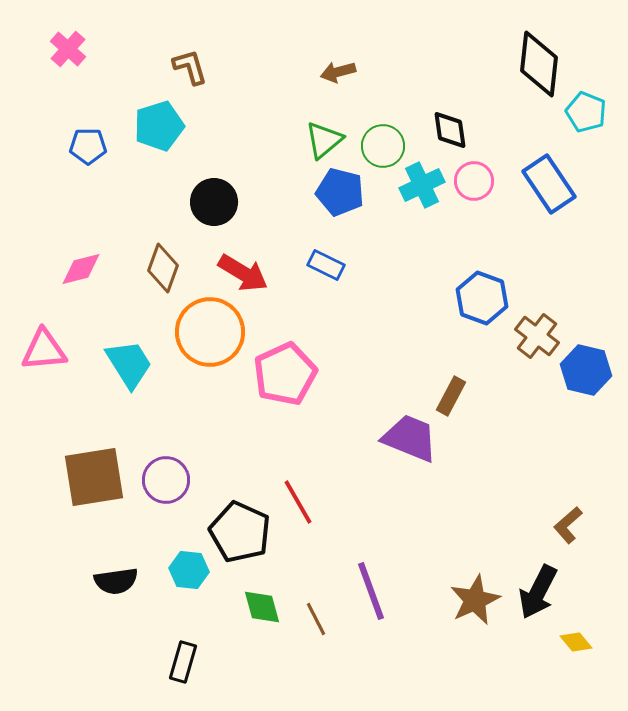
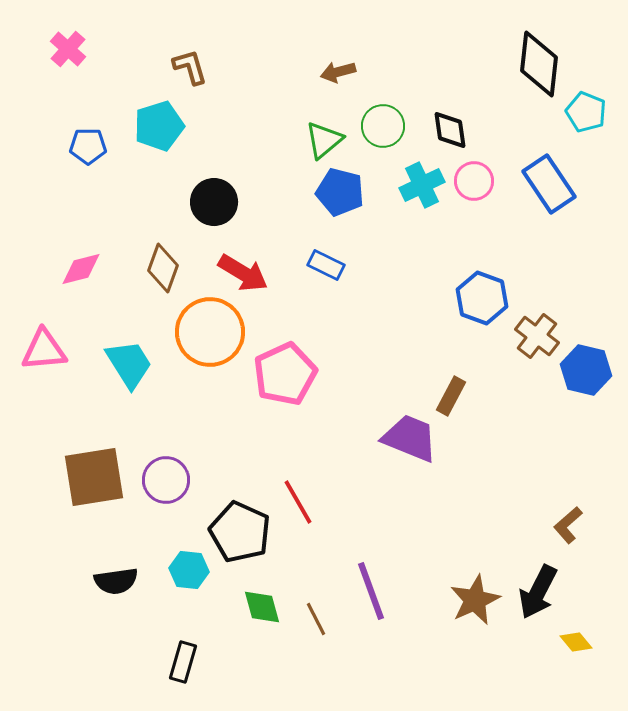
green circle at (383, 146): moved 20 px up
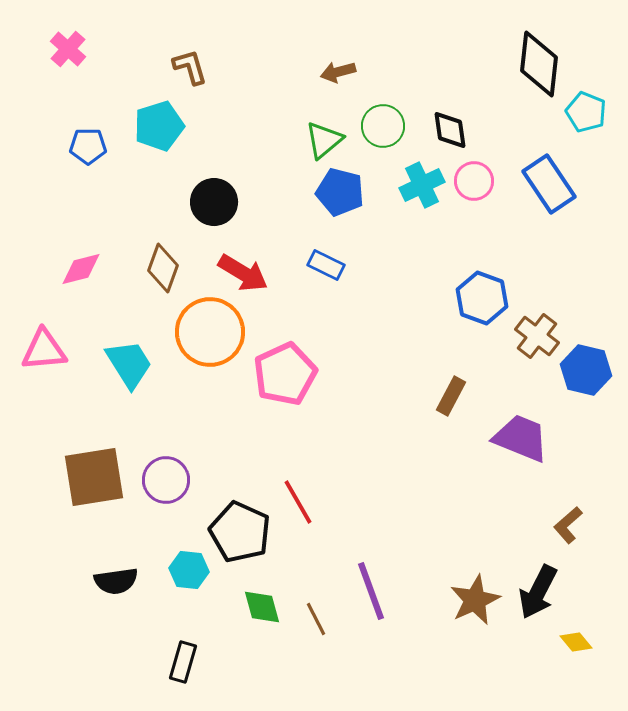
purple trapezoid at (410, 438): moved 111 px right
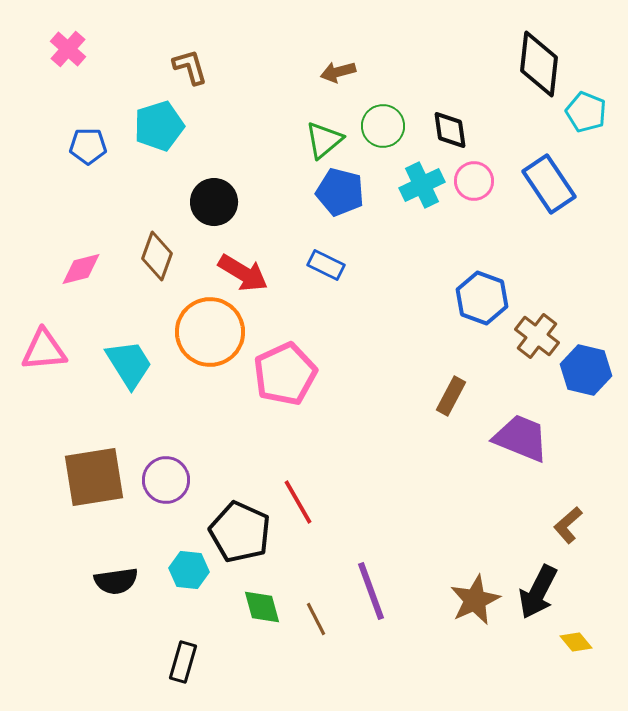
brown diamond at (163, 268): moved 6 px left, 12 px up
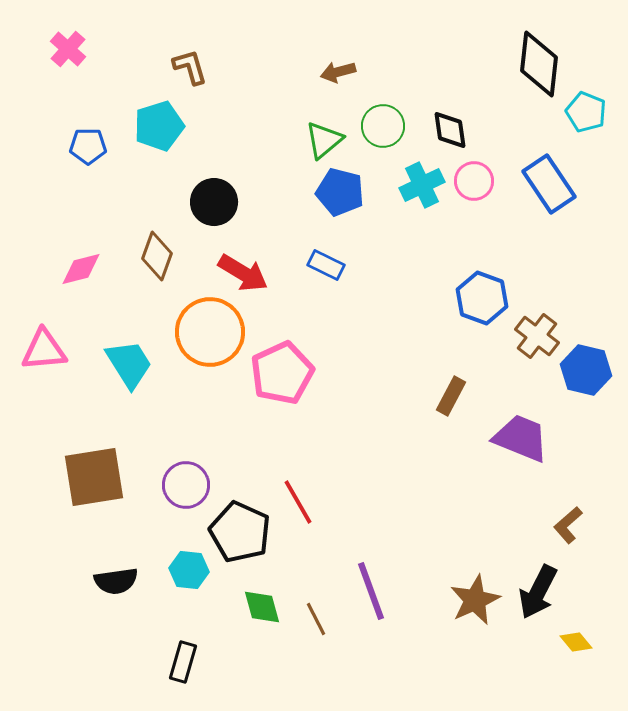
pink pentagon at (285, 374): moved 3 px left, 1 px up
purple circle at (166, 480): moved 20 px right, 5 px down
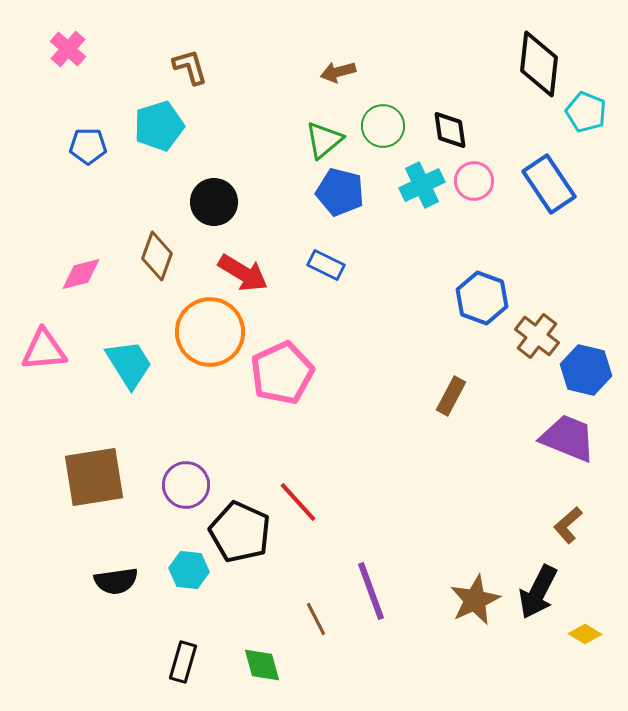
pink diamond at (81, 269): moved 5 px down
purple trapezoid at (521, 438): moved 47 px right
red line at (298, 502): rotated 12 degrees counterclockwise
green diamond at (262, 607): moved 58 px down
yellow diamond at (576, 642): moved 9 px right, 8 px up; rotated 20 degrees counterclockwise
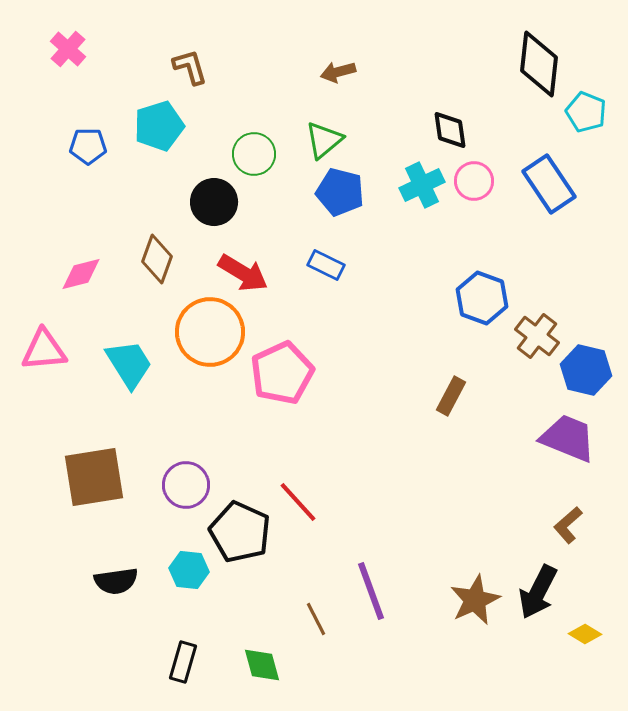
green circle at (383, 126): moved 129 px left, 28 px down
brown diamond at (157, 256): moved 3 px down
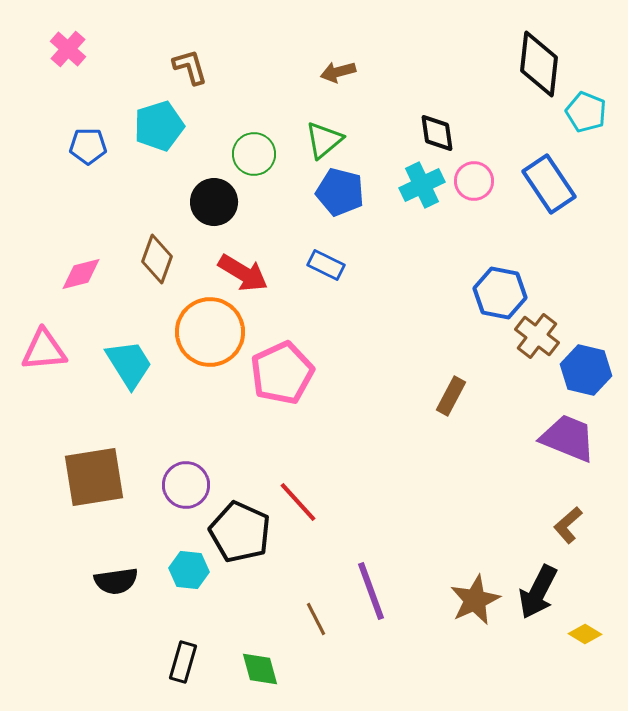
black diamond at (450, 130): moved 13 px left, 3 px down
blue hexagon at (482, 298): moved 18 px right, 5 px up; rotated 9 degrees counterclockwise
green diamond at (262, 665): moved 2 px left, 4 px down
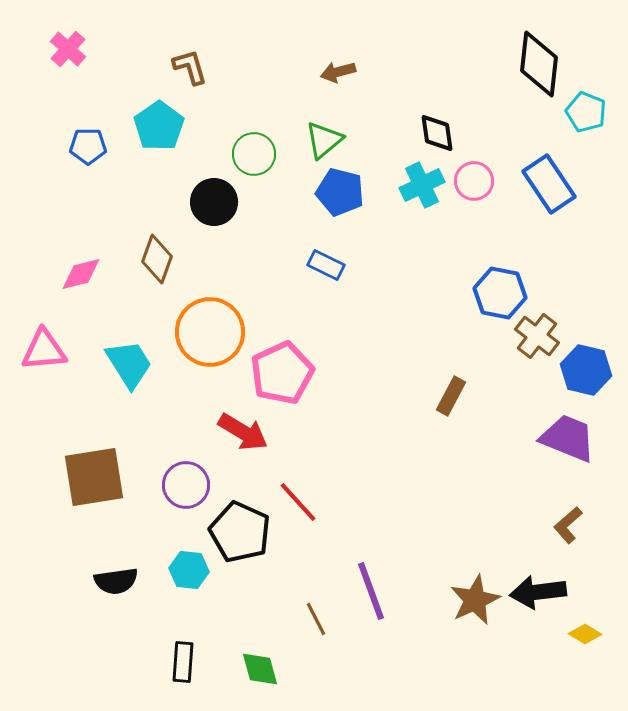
cyan pentagon at (159, 126): rotated 18 degrees counterclockwise
red arrow at (243, 273): moved 159 px down
black arrow at (538, 592): rotated 56 degrees clockwise
black rectangle at (183, 662): rotated 12 degrees counterclockwise
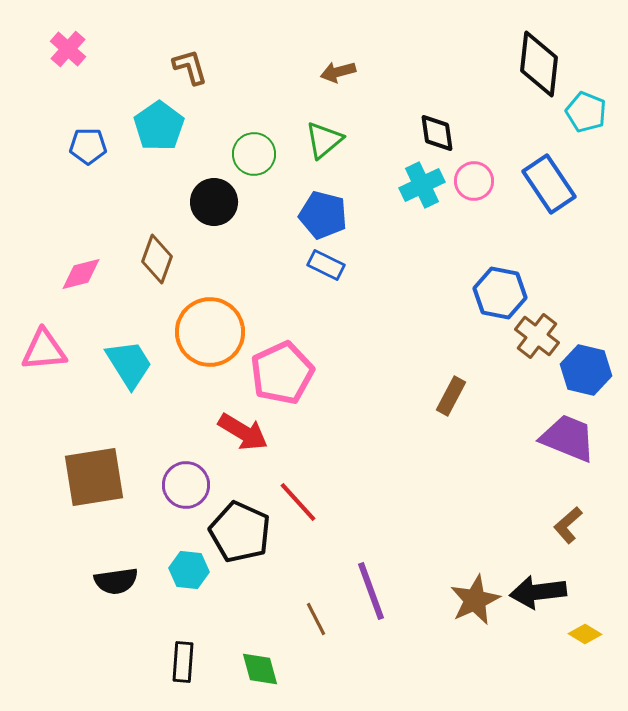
blue pentagon at (340, 192): moved 17 px left, 23 px down
